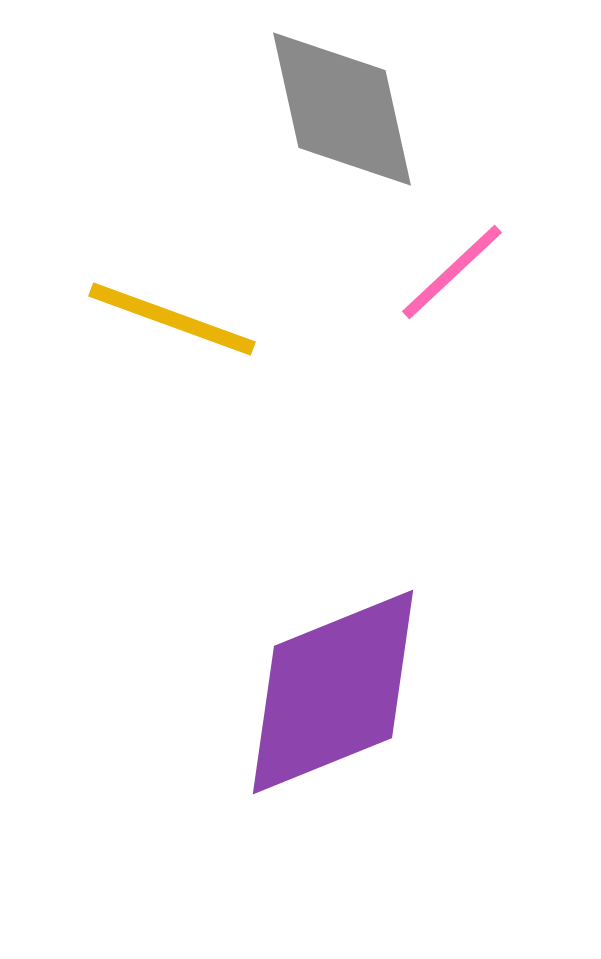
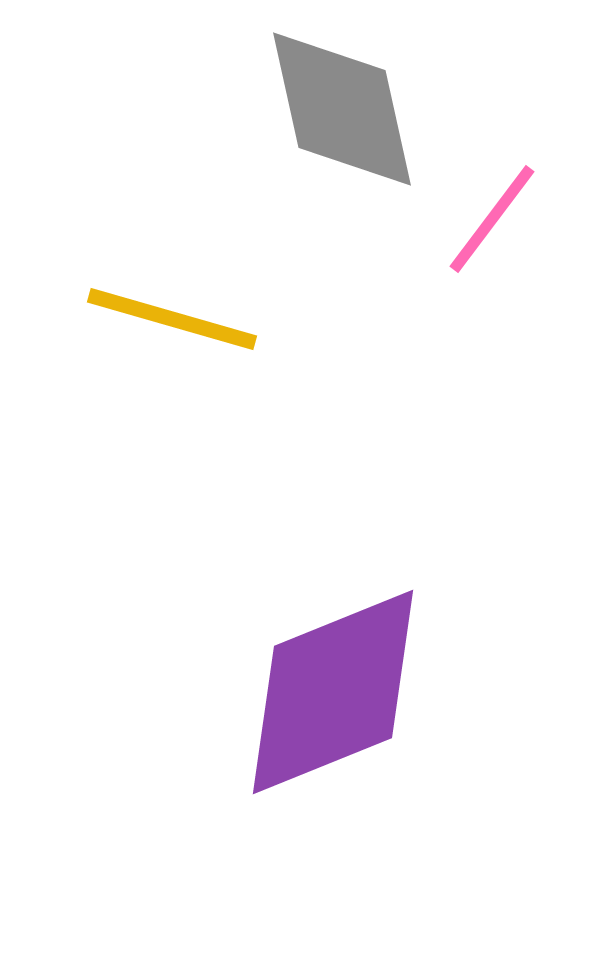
pink line: moved 40 px right, 53 px up; rotated 10 degrees counterclockwise
yellow line: rotated 4 degrees counterclockwise
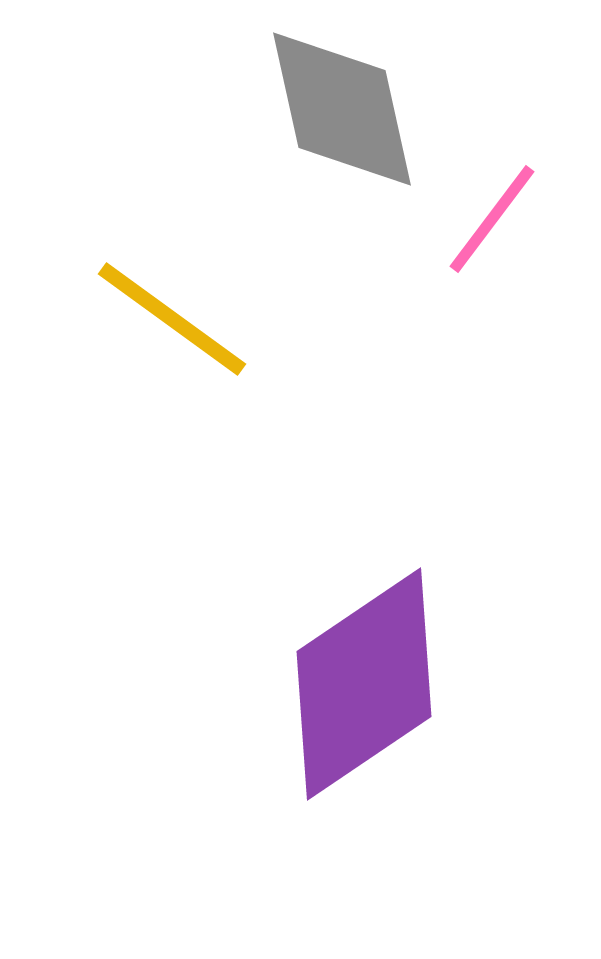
yellow line: rotated 20 degrees clockwise
purple diamond: moved 31 px right, 8 px up; rotated 12 degrees counterclockwise
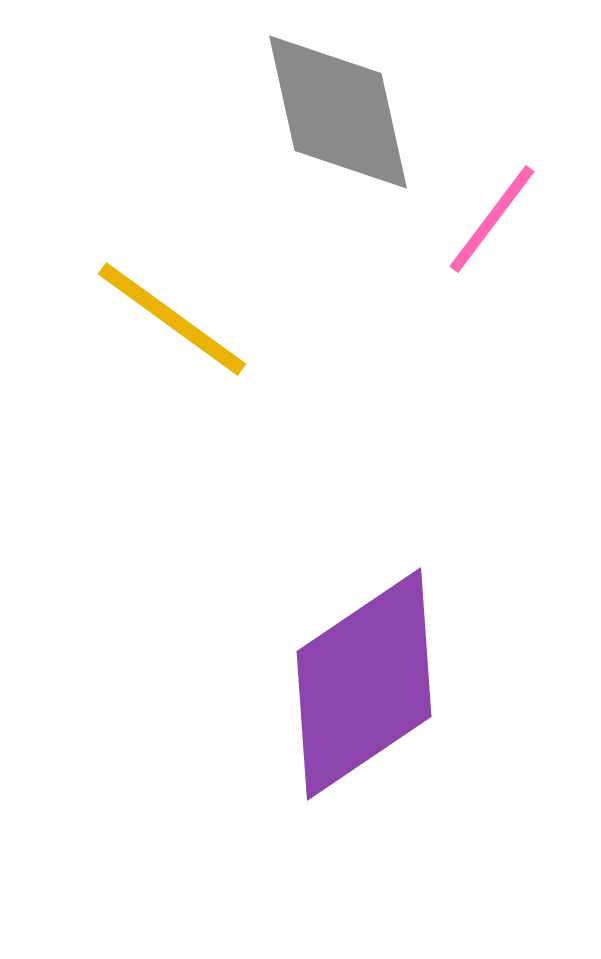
gray diamond: moved 4 px left, 3 px down
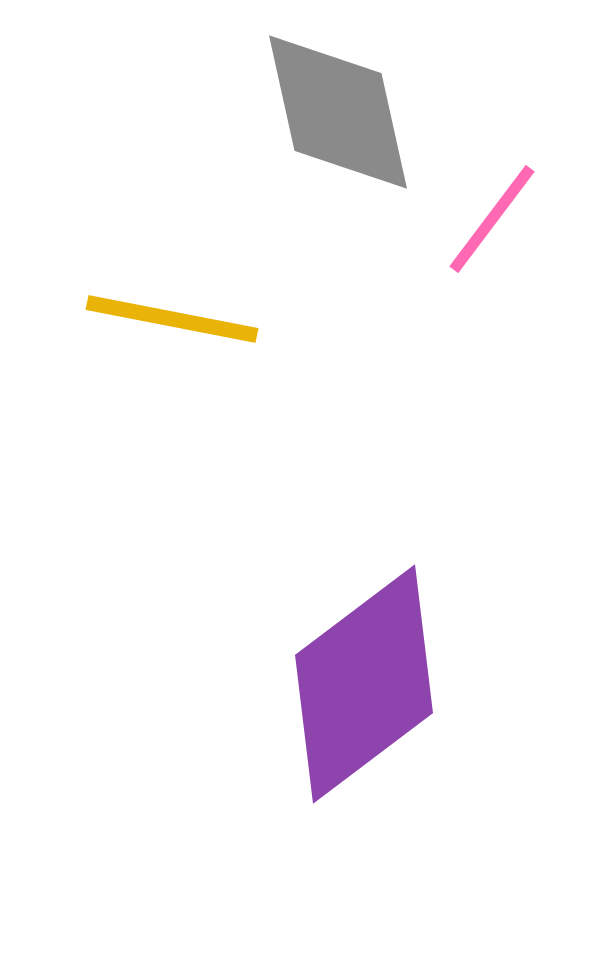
yellow line: rotated 25 degrees counterclockwise
purple diamond: rotated 3 degrees counterclockwise
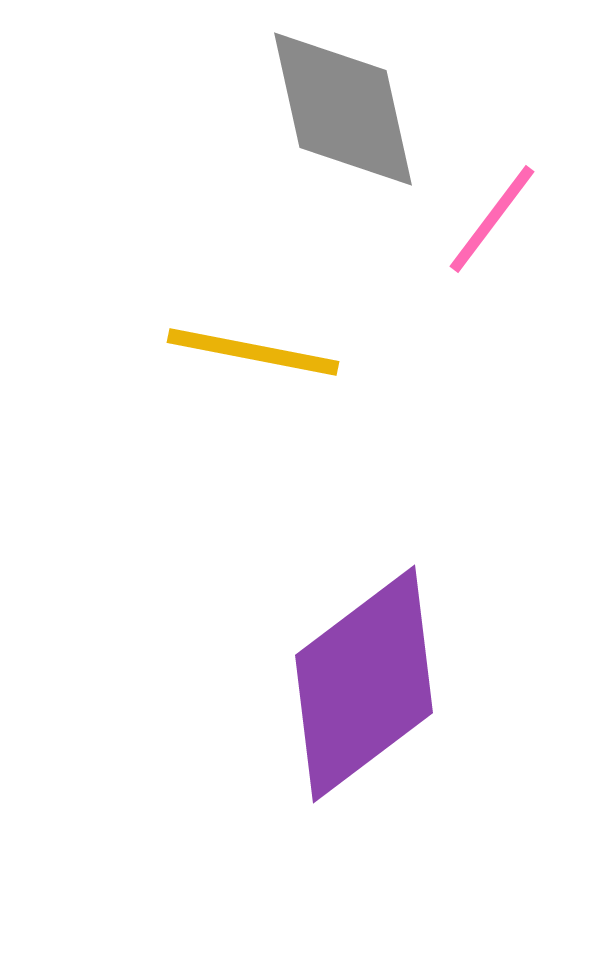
gray diamond: moved 5 px right, 3 px up
yellow line: moved 81 px right, 33 px down
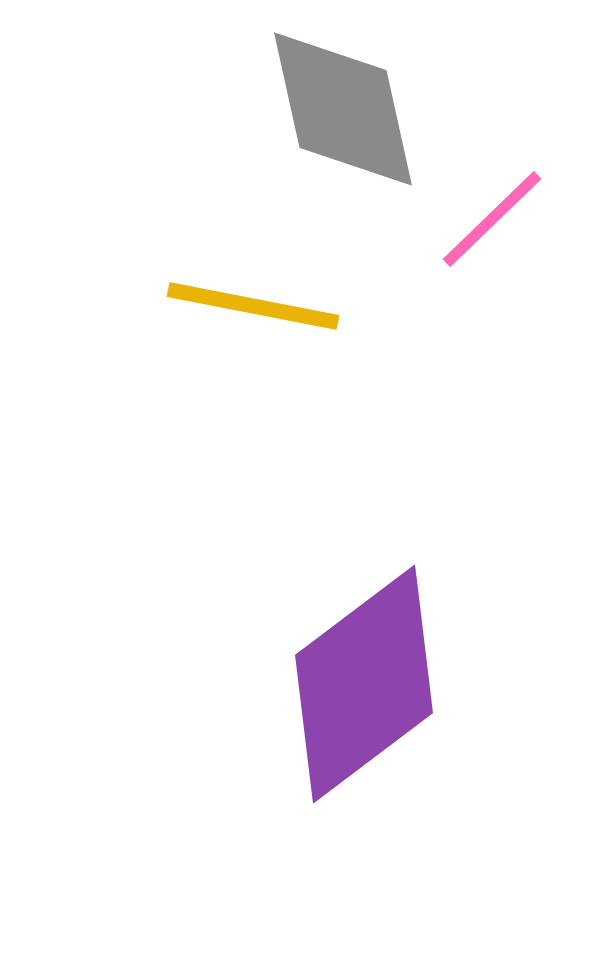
pink line: rotated 9 degrees clockwise
yellow line: moved 46 px up
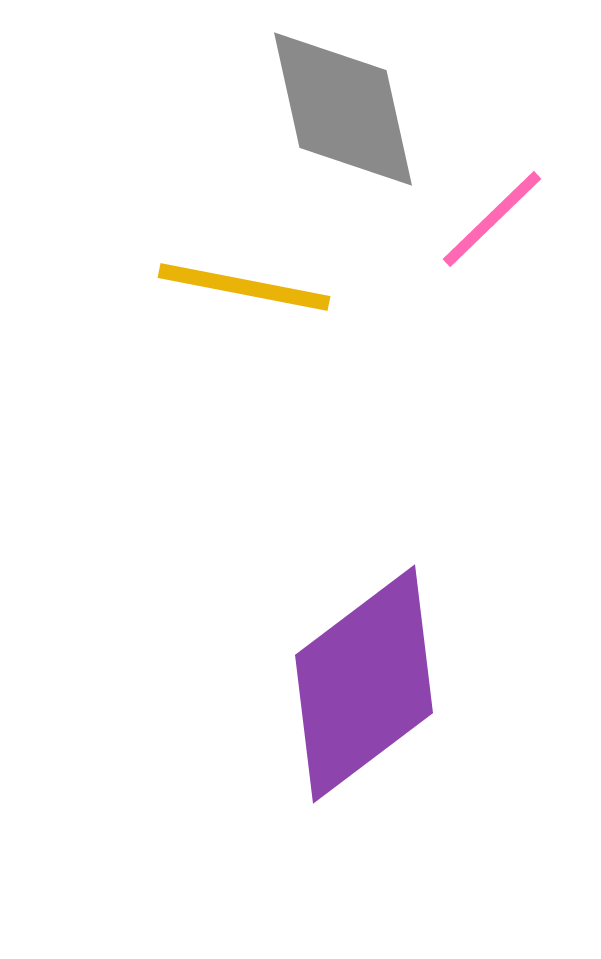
yellow line: moved 9 px left, 19 px up
